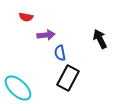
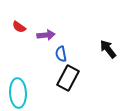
red semicircle: moved 7 px left, 10 px down; rotated 24 degrees clockwise
black arrow: moved 8 px right, 10 px down; rotated 12 degrees counterclockwise
blue semicircle: moved 1 px right, 1 px down
cyan ellipse: moved 5 px down; rotated 44 degrees clockwise
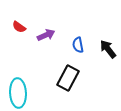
purple arrow: rotated 18 degrees counterclockwise
blue semicircle: moved 17 px right, 9 px up
